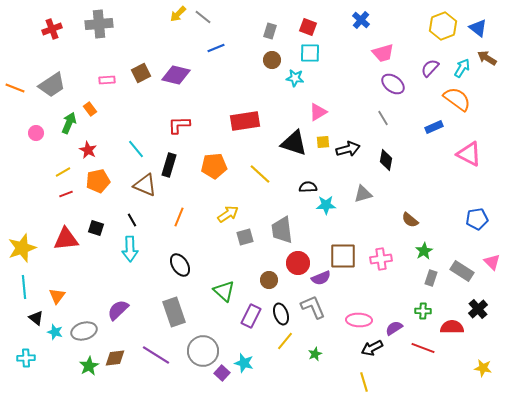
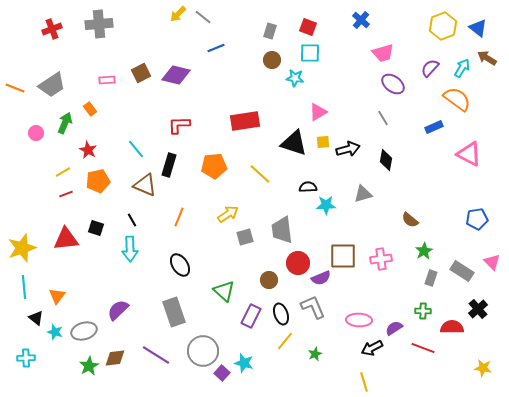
green arrow at (69, 123): moved 4 px left
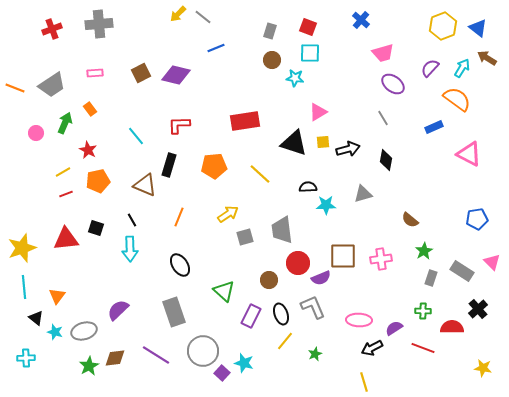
pink rectangle at (107, 80): moved 12 px left, 7 px up
cyan line at (136, 149): moved 13 px up
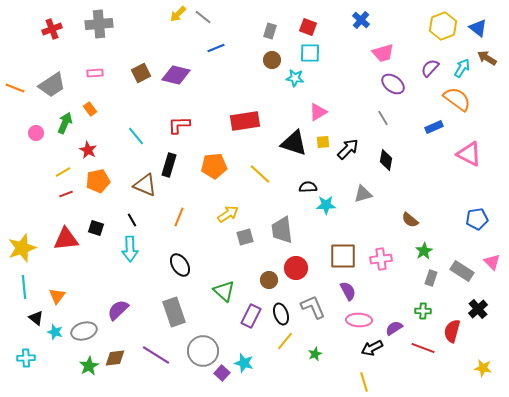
black arrow at (348, 149): rotated 30 degrees counterclockwise
red circle at (298, 263): moved 2 px left, 5 px down
purple semicircle at (321, 278): moved 27 px right, 13 px down; rotated 96 degrees counterclockwise
red semicircle at (452, 327): moved 4 px down; rotated 75 degrees counterclockwise
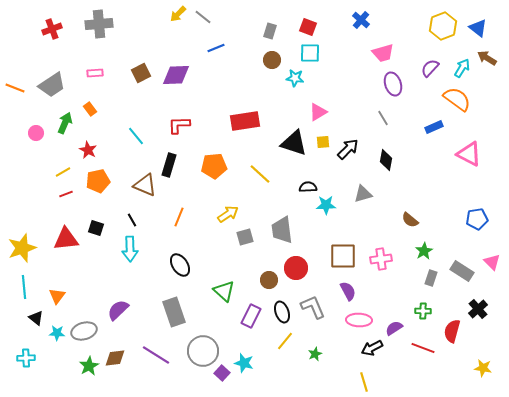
purple diamond at (176, 75): rotated 16 degrees counterclockwise
purple ellipse at (393, 84): rotated 35 degrees clockwise
black ellipse at (281, 314): moved 1 px right, 2 px up
cyan star at (55, 332): moved 2 px right, 1 px down; rotated 14 degrees counterclockwise
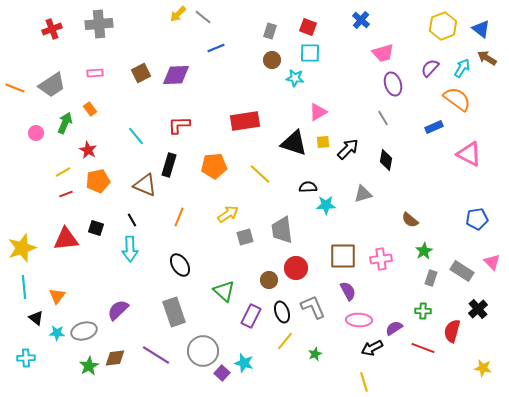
blue triangle at (478, 28): moved 3 px right, 1 px down
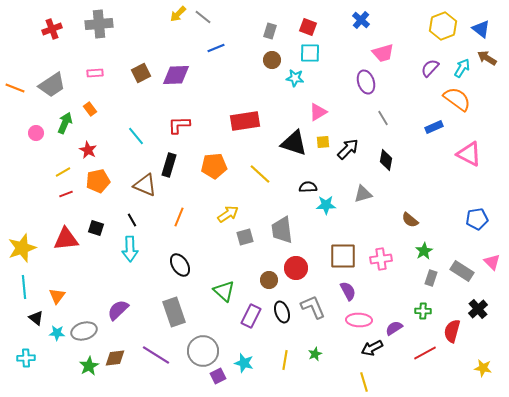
purple ellipse at (393, 84): moved 27 px left, 2 px up
yellow line at (285, 341): moved 19 px down; rotated 30 degrees counterclockwise
red line at (423, 348): moved 2 px right, 5 px down; rotated 50 degrees counterclockwise
purple square at (222, 373): moved 4 px left, 3 px down; rotated 21 degrees clockwise
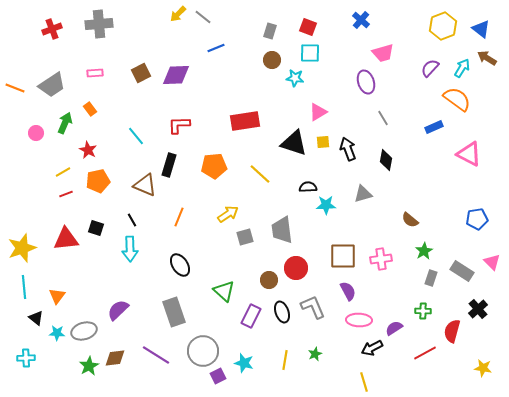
black arrow at (348, 149): rotated 65 degrees counterclockwise
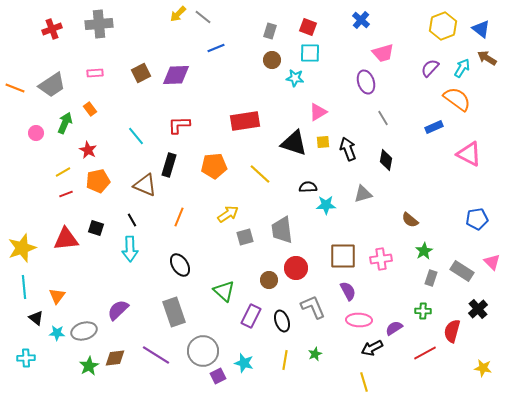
black ellipse at (282, 312): moved 9 px down
